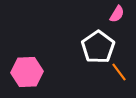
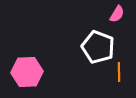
white pentagon: rotated 16 degrees counterclockwise
orange line: rotated 36 degrees clockwise
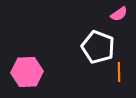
pink semicircle: moved 2 px right; rotated 24 degrees clockwise
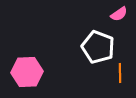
orange line: moved 1 px right, 1 px down
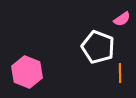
pink semicircle: moved 3 px right, 5 px down
pink hexagon: rotated 24 degrees clockwise
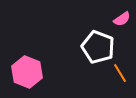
orange line: rotated 30 degrees counterclockwise
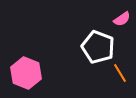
pink hexagon: moved 1 px left, 1 px down
